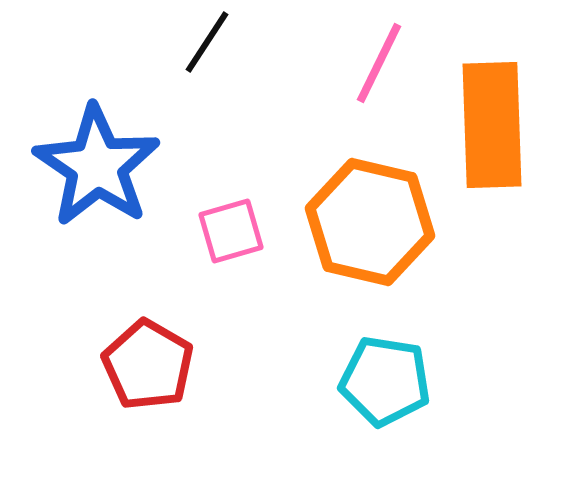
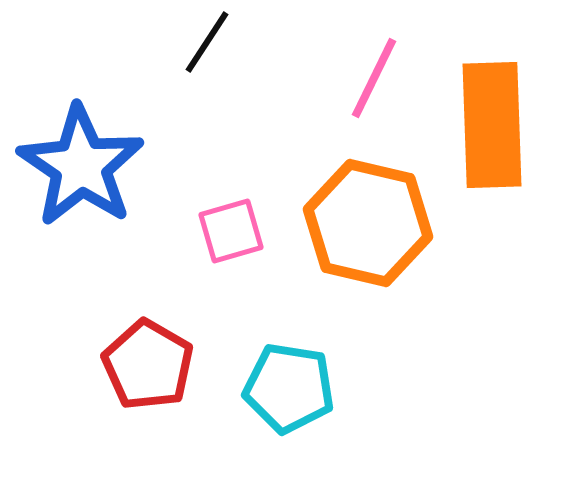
pink line: moved 5 px left, 15 px down
blue star: moved 16 px left
orange hexagon: moved 2 px left, 1 px down
cyan pentagon: moved 96 px left, 7 px down
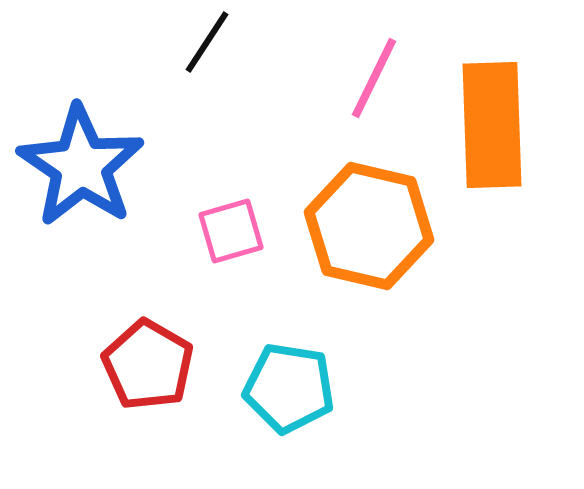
orange hexagon: moved 1 px right, 3 px down
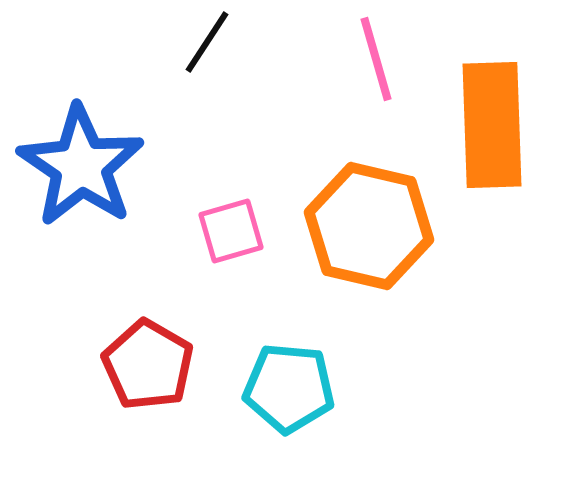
pink line: moved 2 px right, 19 px up; rotated 42 degrees counterclockwise
cyan pentagon: rotated 4 degrees counterclockwise
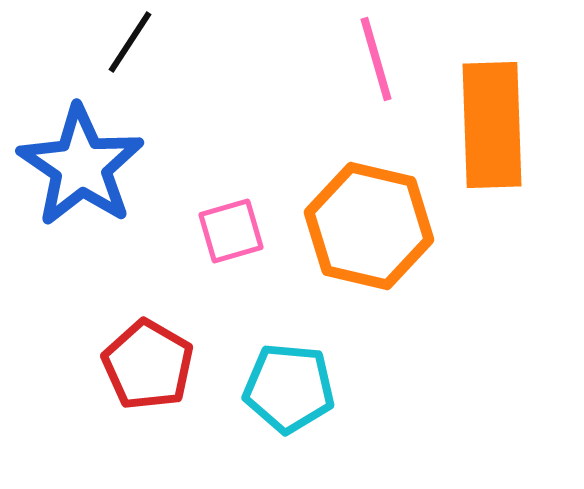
black line: moved 77 px left
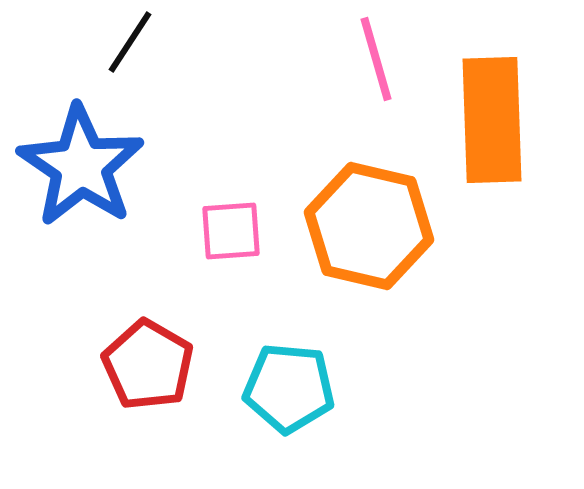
orange rectangle: moved 5 px up
pink square: rotated 12 degrees clockwise
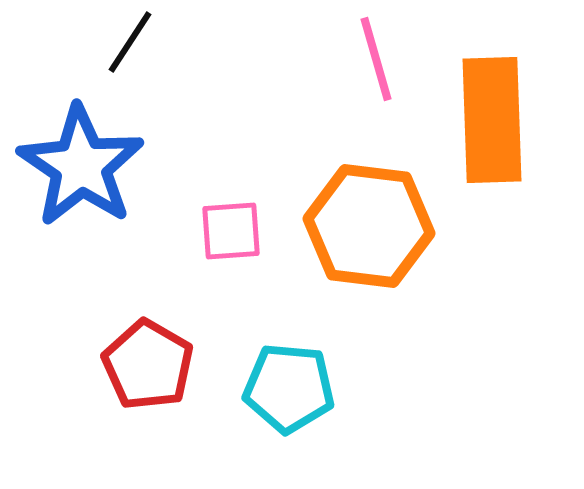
orange hexagon: rotated 6 degrees counterclockwise
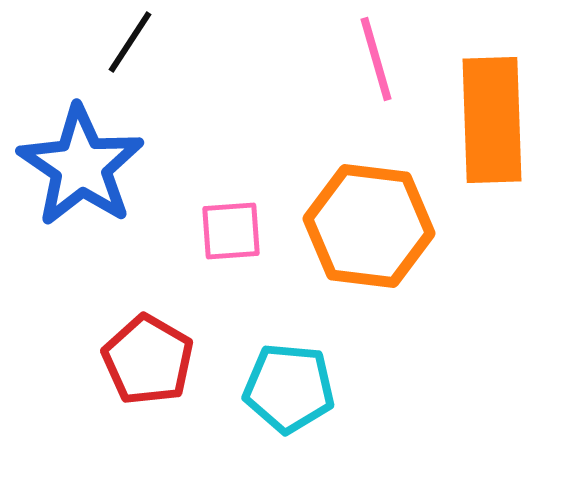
red pentagon: moved 5 px up
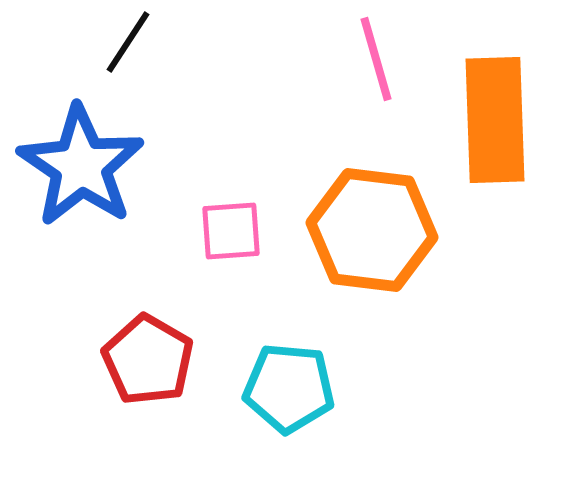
black line: moved 2 px left
orange rectangle: moved 3 px right
orange hexagon: moved 3 px right, 4 px down
